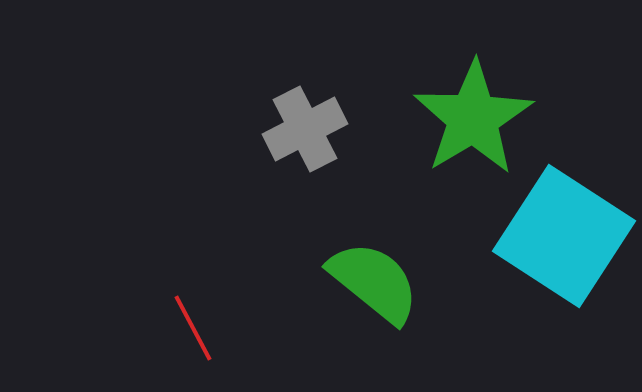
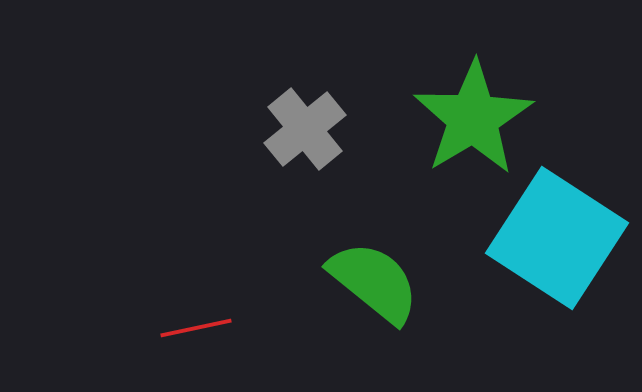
gray cross: rotated 12 degrees counterclockwise
cyan square: moved 7 px left, 2 px down
red line: moved 3 px right; rotated 74 degrees counterclockwise
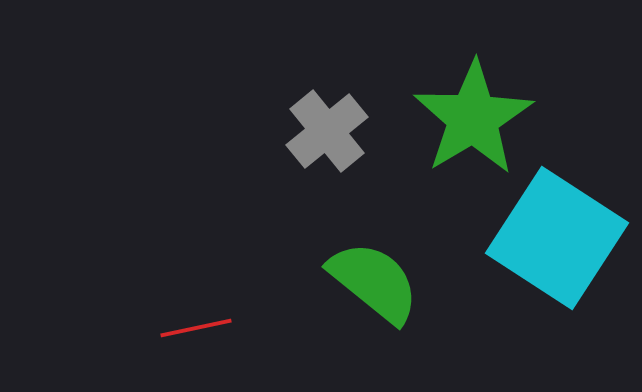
gray cross: moved 22 px right, 2 px down
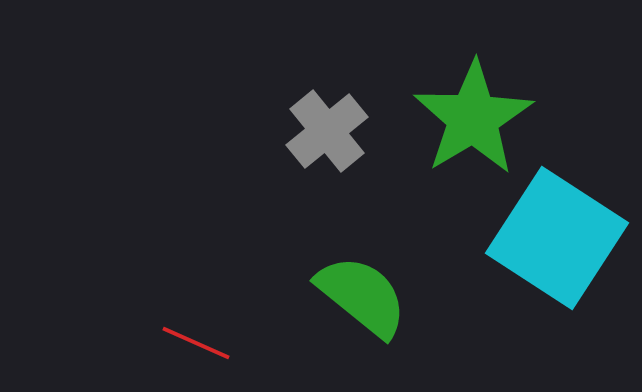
green semicircle: moved 12 px left, 14 px down
red line: moved 15 px down; rotated 36 degrees clockwise
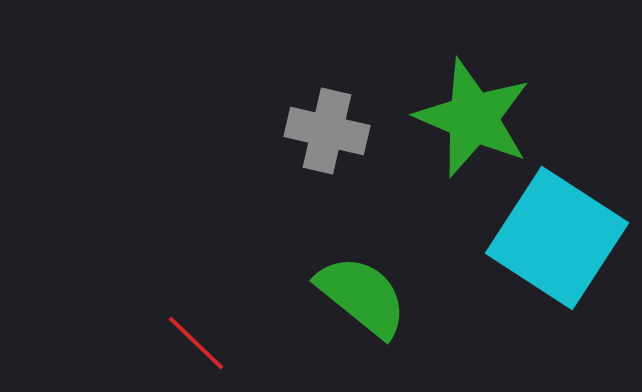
green star: rotated 18 degrees counterclockwise
gray cross: rotated 38 degrees counterclockwise
red line: rotated 20 degrees clockwise
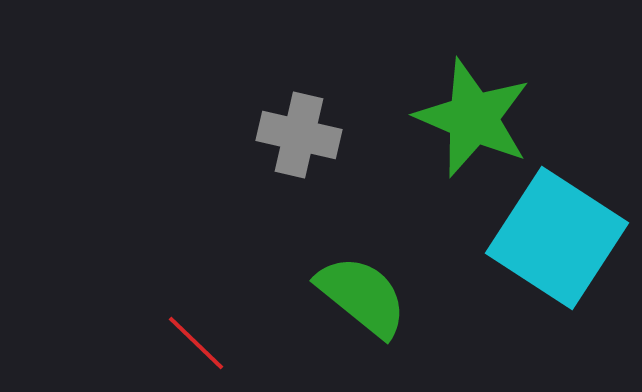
gray cross: moved 28 px left, 4 px down
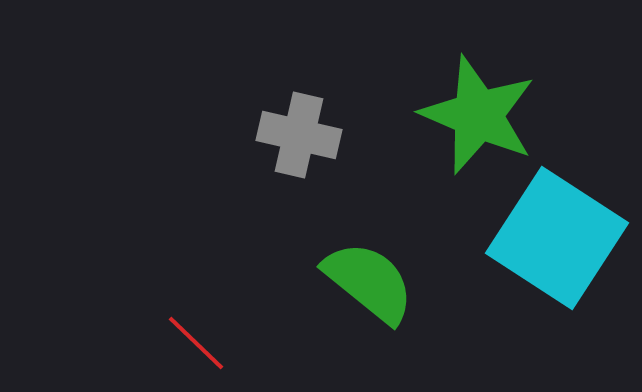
green star: moved 5 px right, 3 px up
green semicircle: moved 7 px right, 14 px up
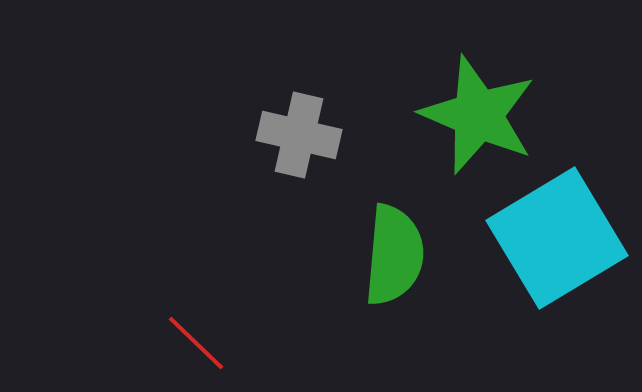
cyan square: rotated 26 degrees clockwise
green semicircle: moved 25 px right, 27 px up; rotated 56 degrees clockwise
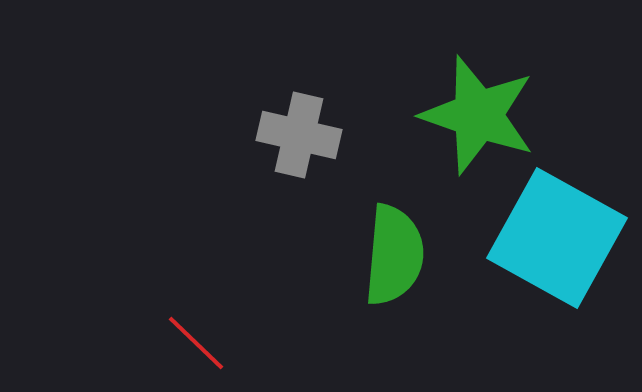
green star: rotated 4 degrees counterclockwise
cyan square: rotated 30 degrees counterclockwise
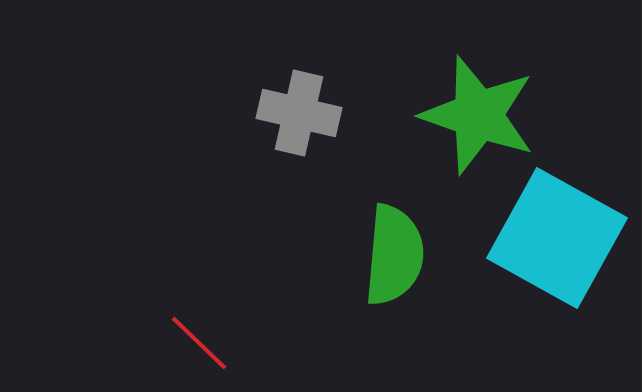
gray cross: moved 22 px up
red line: moved 3 px right
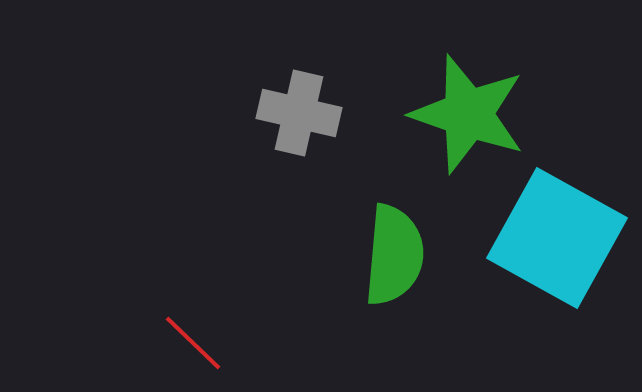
green star: moved 10 px left, 1 px up
red line: moved 6 px left
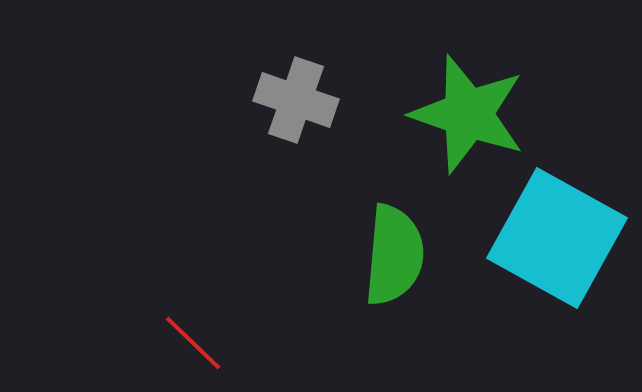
gray cross: moved 3 px left, 13 px up; rotated 6 degrees clockwise
